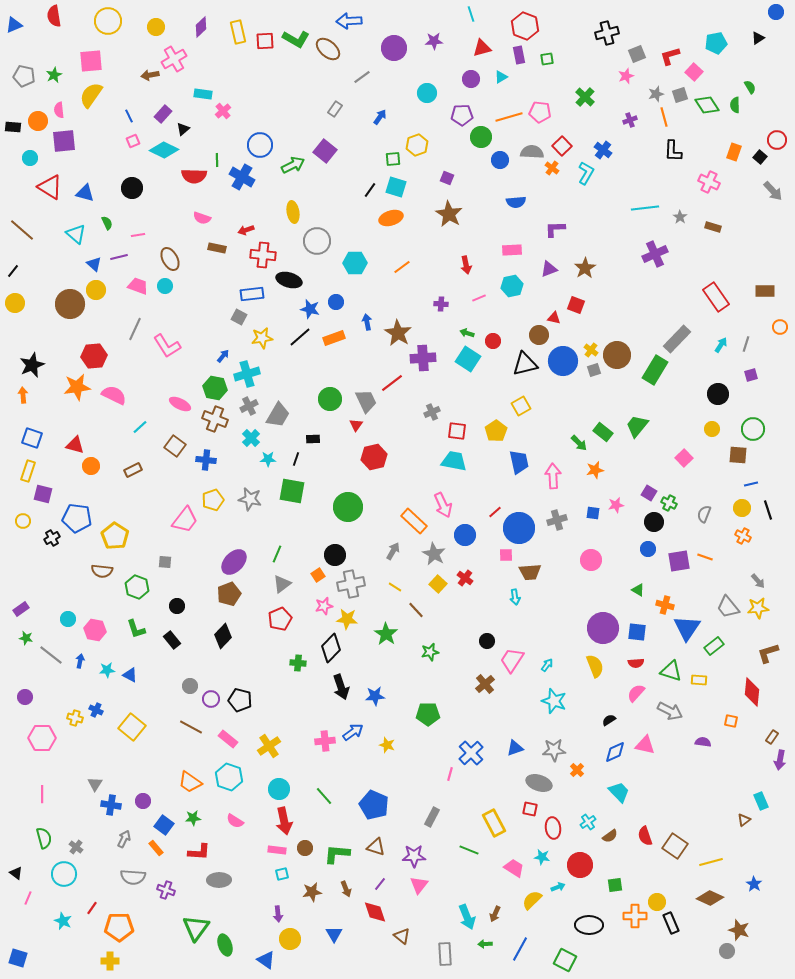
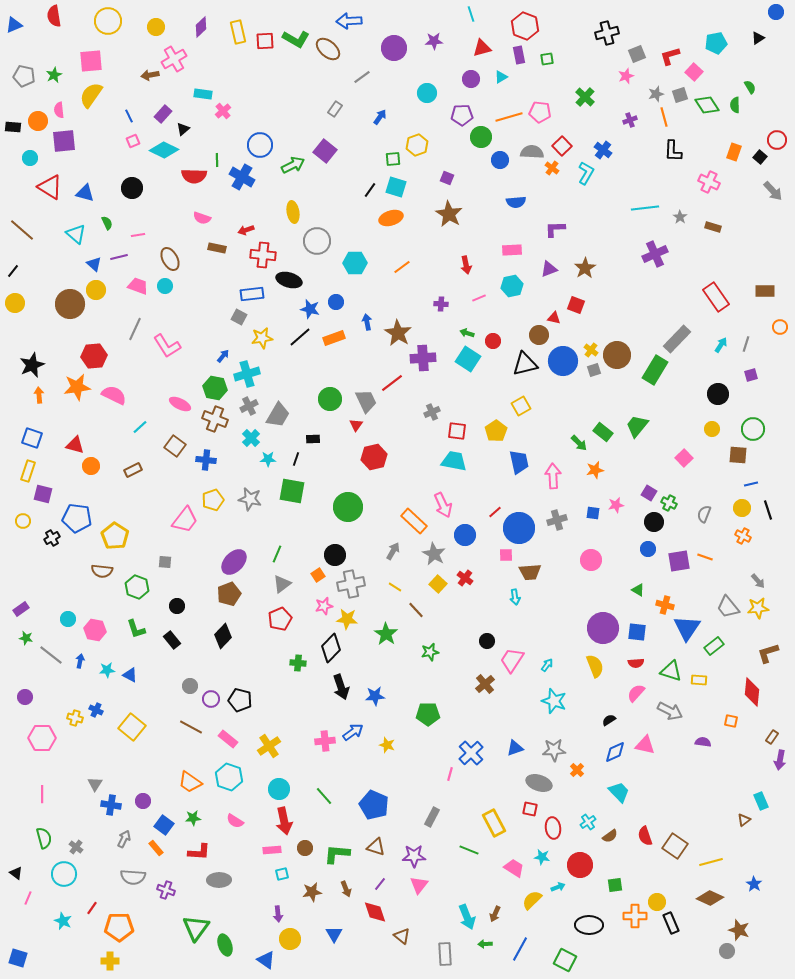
orange arrow at (23, 395): moved 16 px right
pink rectangle at (277, 850): moved 5 px left; rotated 12 degrees counterclockwise
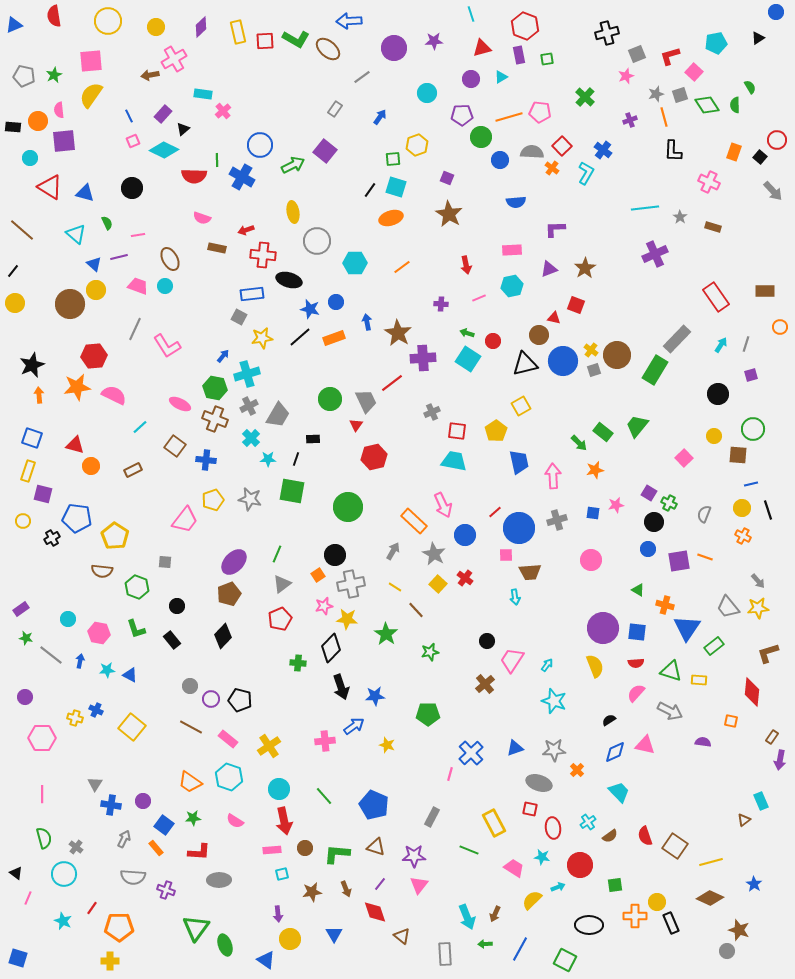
yellow circle at (712, 429): moved 2 px right, 7 px down
pink hexagon at (95, 630): moved 4 px right, 3 px down
blue arrow at (353, 732): moved 1 px right, 6 px up
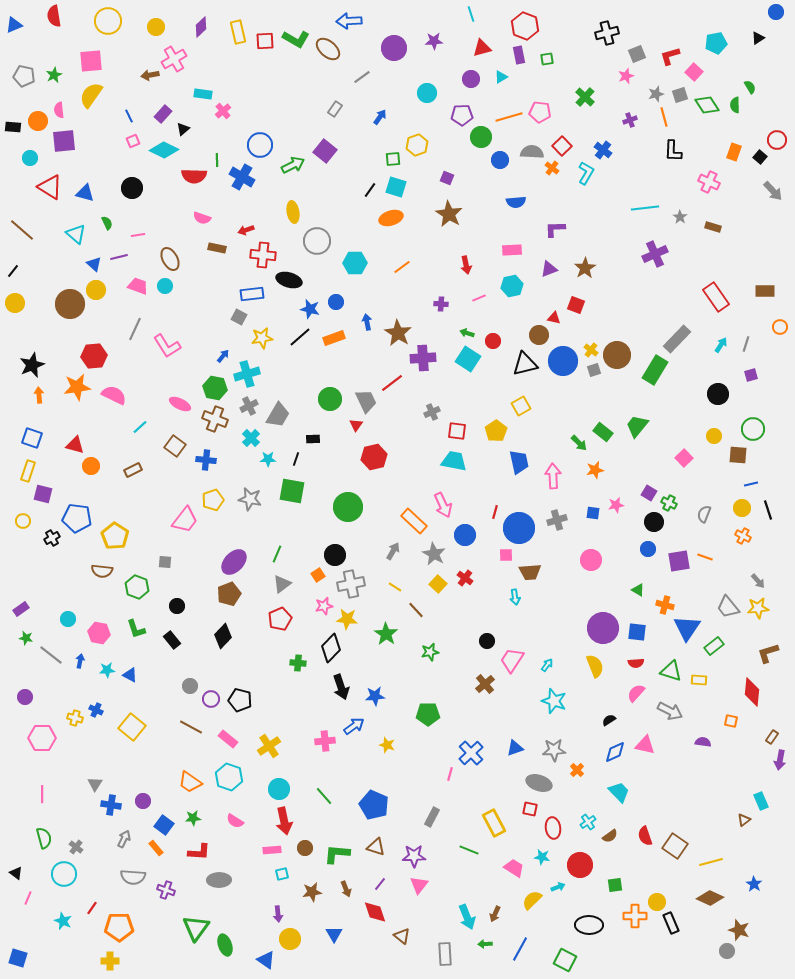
red line at (495, 512): rotated 32 degrees counterclockwise
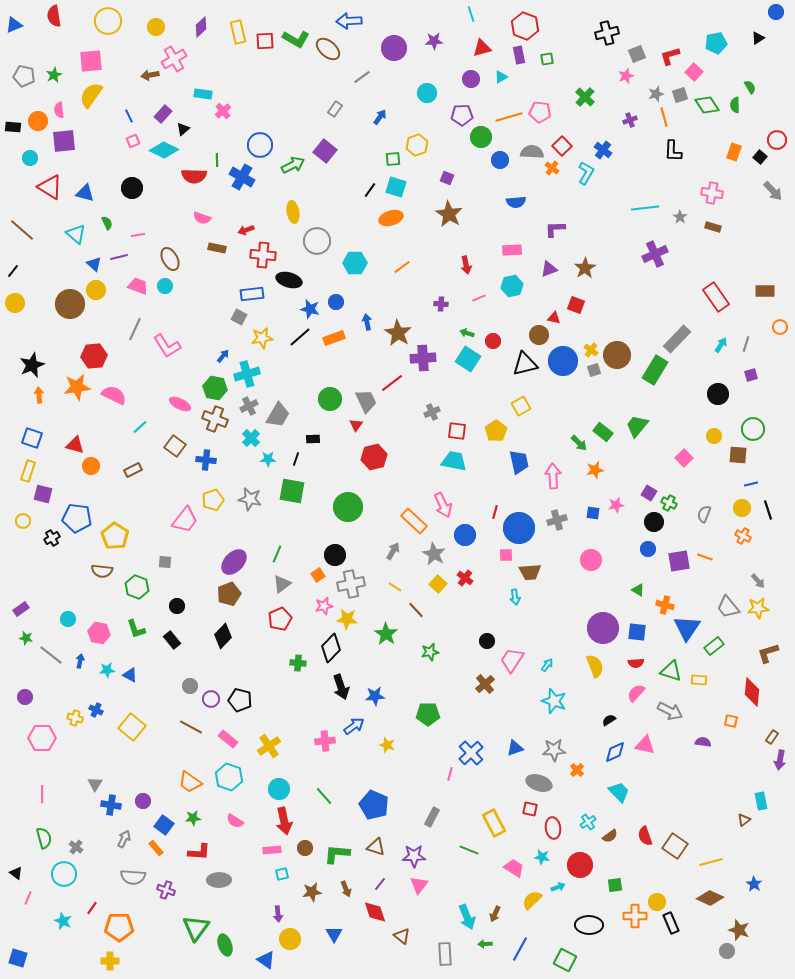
pink cross at (709, 182): moved 3 px right, 11 px down; rotated 15 degrees counterclockwise
cyan rectangle at (761, 801): rotated 12 degrees clockwise
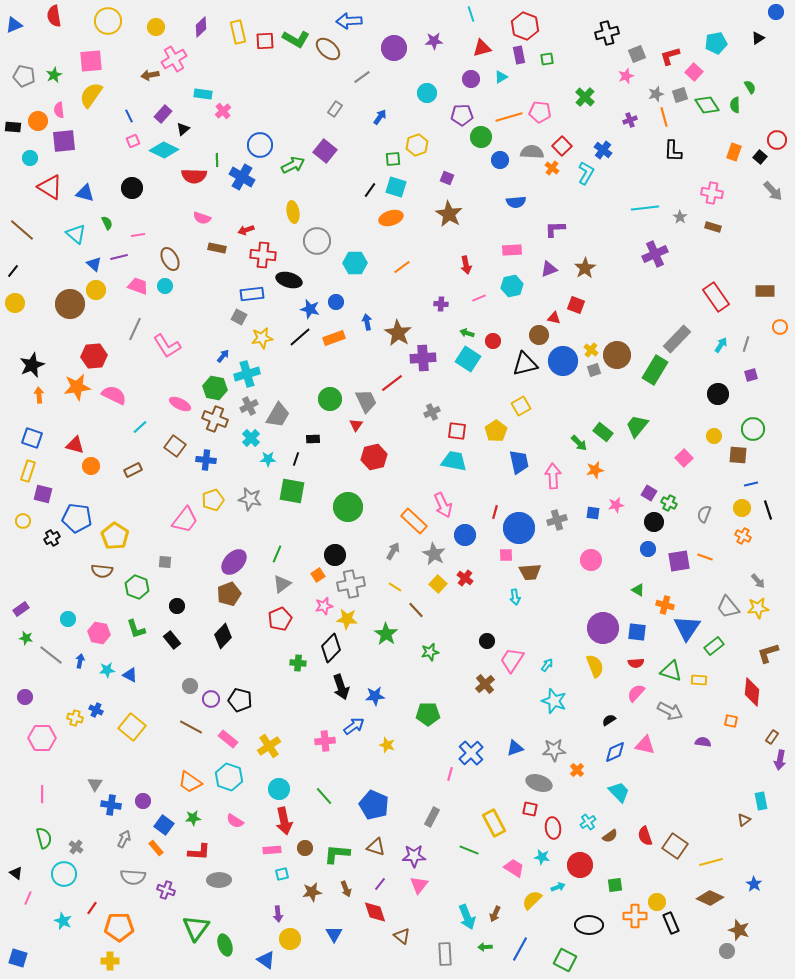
green arrow at (485, 944): moved 3 px down
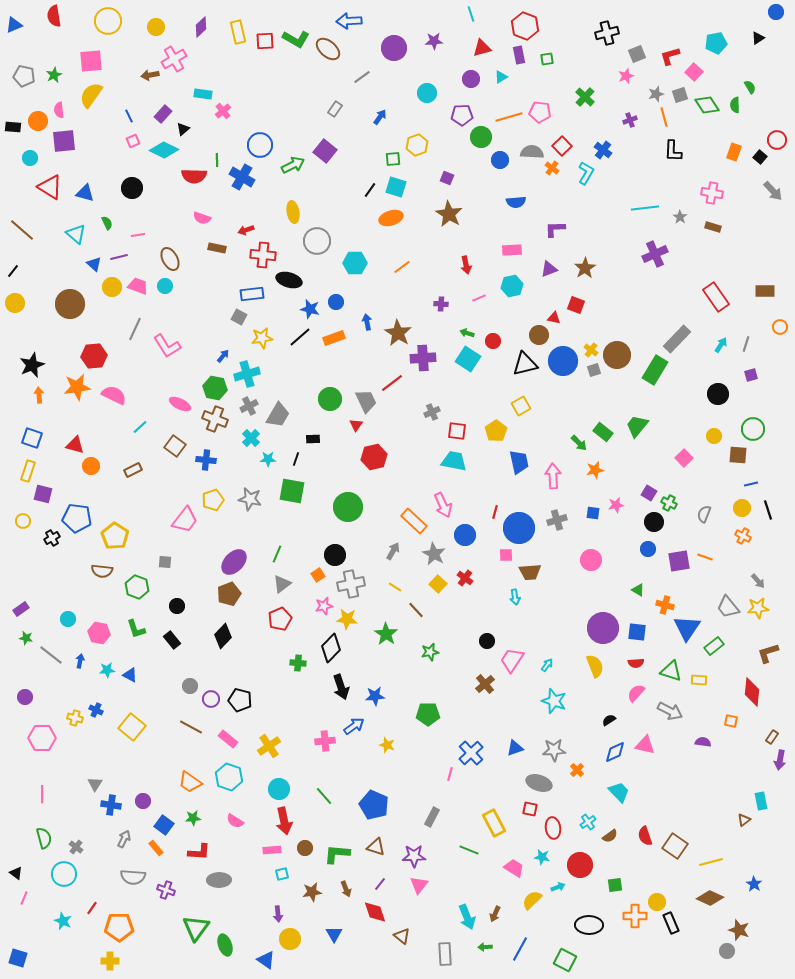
yellow circle at (96, 290): moved 16 px right, 3 px up
pink line at (28, 898): moved 4 px left
